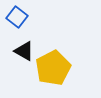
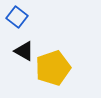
yellow pentagon: rotated 8 degrees clockwise
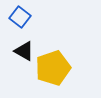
blue square: moved 3 px right
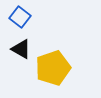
black triangle: moved 3 px left, 2 px up
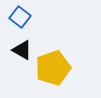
black triangle: moved 1 px right, 1 px down
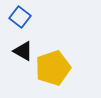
black triangle: moved 1 px right, 1 px down
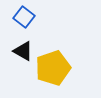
blue square: moved 4 px right
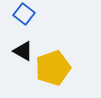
blue square: moved 3 px up
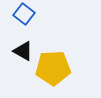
yellow pentagon: rotated 16 degrees clockwise
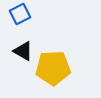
blue square: moved 4 px left; rotated 25 degrees clockwise
